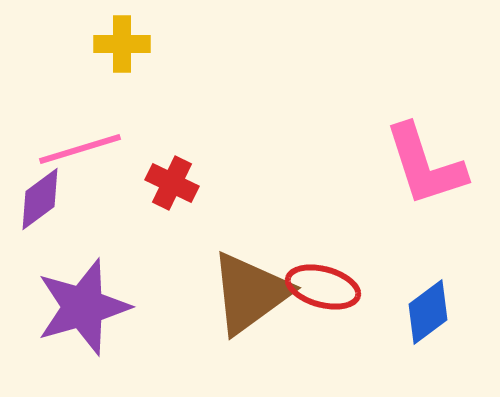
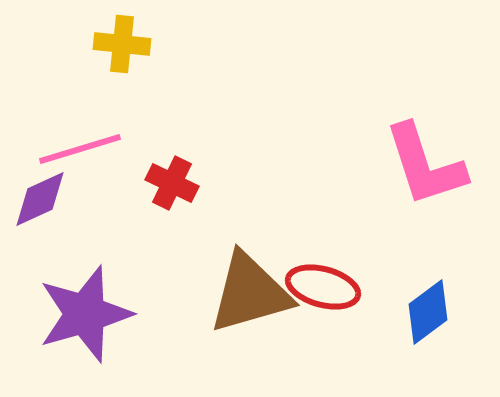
yellow cross: rotated 6 degrees clockwise
purple diamond: rotated 12 degrees clockwise
brown triangle: rotated 20 degrees clockwise
purple star: moved 2 px right, 7 px down
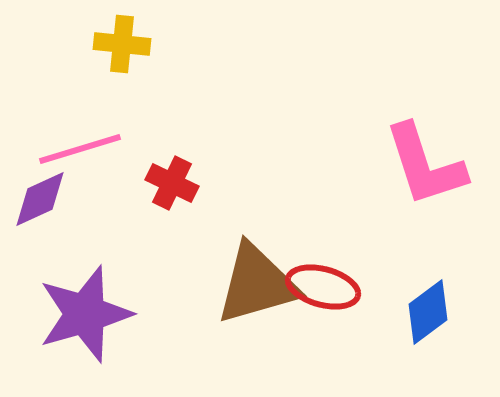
brown triangle: moved 7 px right, 9 px up
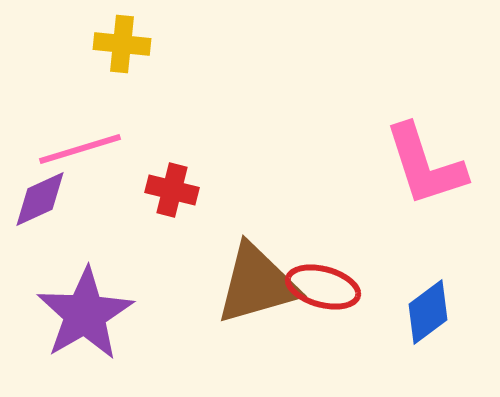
red cross: moved 7 px down; rotated 12 degrees counterclockwise
purple star: rotated 14 degrees counterclockwise
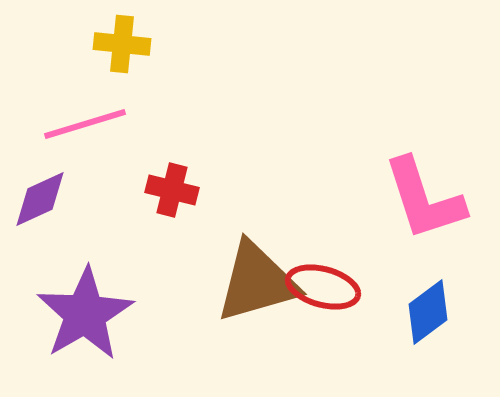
pink line: moved 5 px right, 25 px up
pink L-shape: moved 1 px left, 34 px down
brown triangle: moved 2 px up
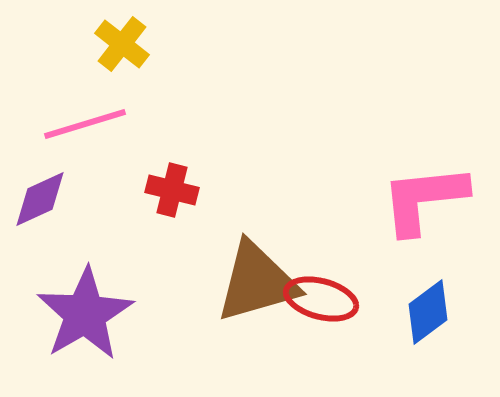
yellow cross: rotated 32 degrees clockwise
pink L-shape: rotated 102 degrees clockwise
red ellipse: moved 2 px left, 12 px down
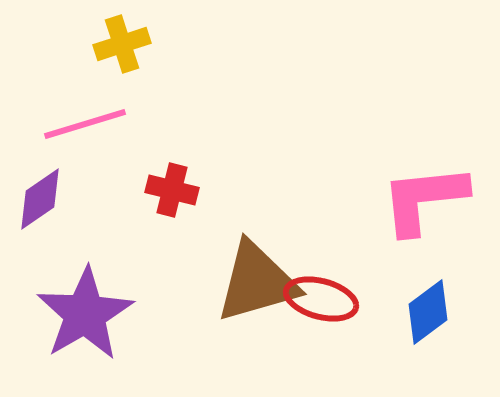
yellow cross: rotated 34 degrees clockwise
purple diamond: rotated 10 degrees counterclockwise
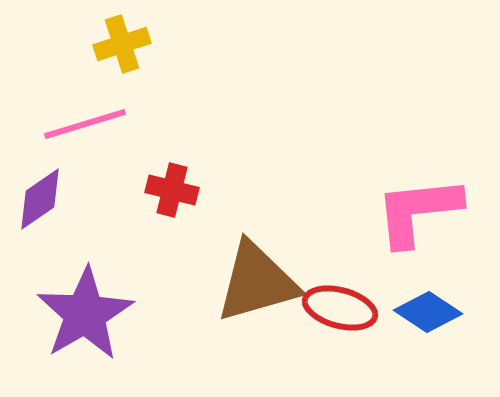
pink L-shape: moved 6 px left, 12 px down
red ellipse: moved 19 px right, 9 px down
blue diamond: rotated 70 degrees clockwise
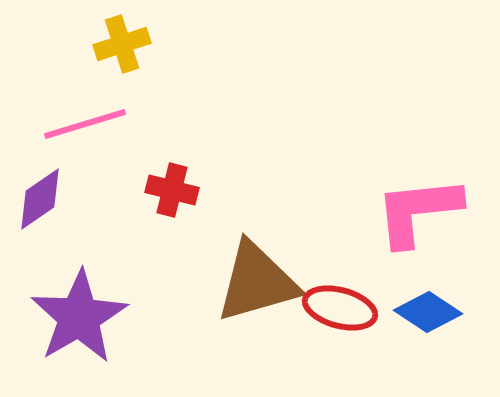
purple star: moved 6 px left, 3 px down
